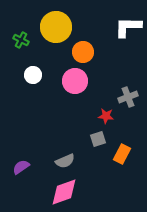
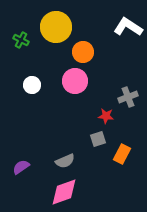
white L-shape: rotated 32 degrees clockwise
white circle: moved 1 px left, 10 px down
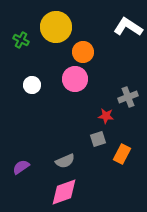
pink circle: moved 2 px up
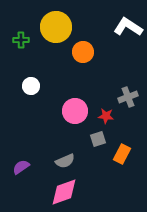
green cross: rotated 28 degrees counterclockwise
pink circle: moved 32 px down
white circle: moved 1 px left, 1 px down
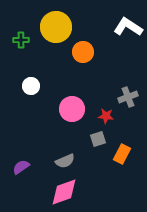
pink circle: moved 3 px left, 2 px up
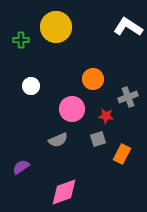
orange circle: moved 10 px right, 27 px down
gray semicircle: moved 7 px left, 21 px up
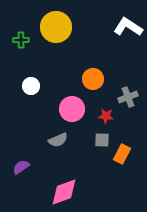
gray square: moved 4 px right, 1 px down; rotated 21 degrees clockwise
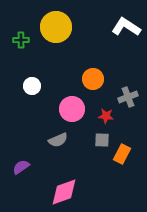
white L-shape: moved 2 px left
white circle: moved 1 px right
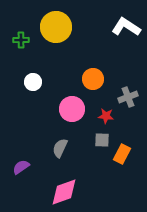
white circle: moved 1 px right, 4 px up
gray semicircle: moved 2 px right, 8 px down; rotated 138 degrees clockwise
